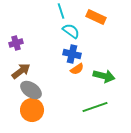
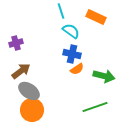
gray ellipse: moved 2 px left, 1 px down
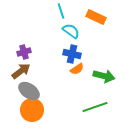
purple cross: moved 8 px right, 9 px down
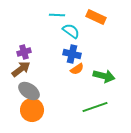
cyan line: moved 4 px left, 4 px down; rotated 70 degrees counterclockwise
brown arrow: moved 2 px up
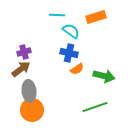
orange rectangle: rotated 42 degrees counterclockwise
blue cross: moved 3 px left, 1 px up
gray ellipse: rotated 50 degrees clockwise
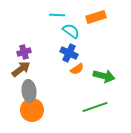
blue cross: rotated 12 degrees clockwise
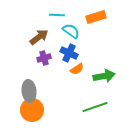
purple cross: moved 20 px right, 6 px down
brown arrow: moved 18 px right, 32 px up
green arrow: rotated 25 degrees counterclockwise
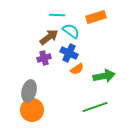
brown arrow: moved 10 px right
gray ellipse: rotated 20 degrees clockwise
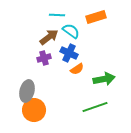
green arrow: moved 3 px down
gray ellipse: moved 2 px left
orange circle: moved 2 px right
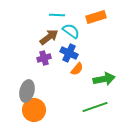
orange semicircle: rotated 16 degrees counterclockwise
